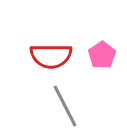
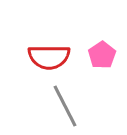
red semicircle: moved 2 px left, 1 px down
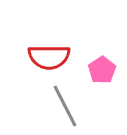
pink pentagon: moved 15 px down
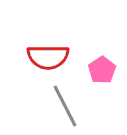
red semicircle: moved 1 px left
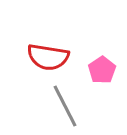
red semicircle: rotated 9 degrees clockwise
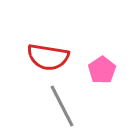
gray line: moved 3 px left
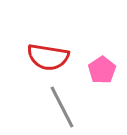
gray line: moved 1 px down
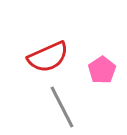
red semicircle: rotated 33 degrees counterclockwise
